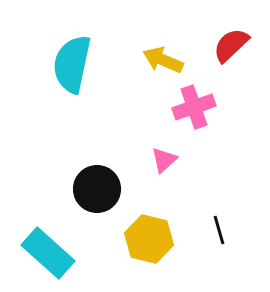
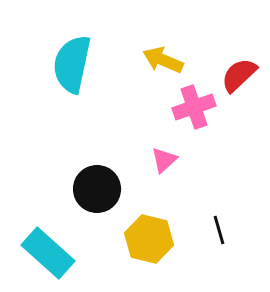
red semicircle: moved 8 px right, 30 px down
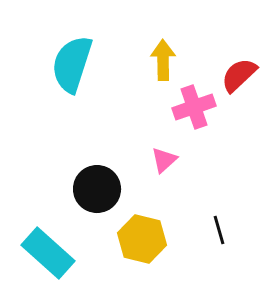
yellow arrow: rotated 66 degrees clockwise
cyan semicircle: rotated 6 degrees clockwise
yellow hexagon: moved 7 px left
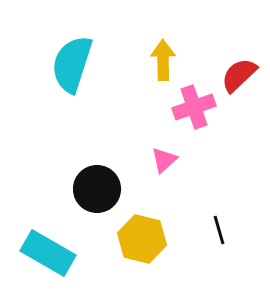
cyan rectangle: rotated 12 degrees counterclockwise
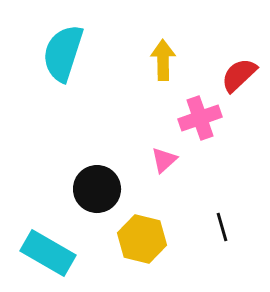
cyan semicircle: moved 9 px left, 11 px up
pink cross: moved 6 px right, 11 px down
black line: moved 3 px right, 3 px up
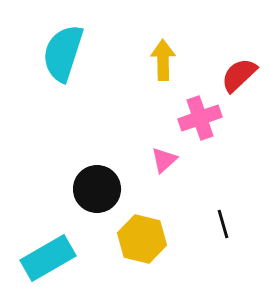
black line: moved 1 px right, 3 px up
cyan rectangle: moved 5 px down; rotated 60 degrees counterclockwise
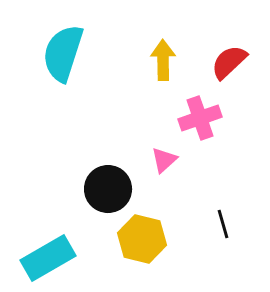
red semicircle: moved 10 px left, 13 px up
black circle: moved 11 px right
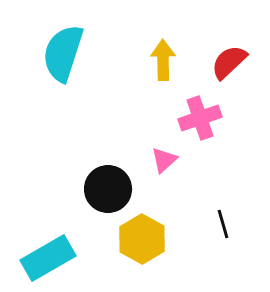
yellow hexagon: rotated 15 degrees clockwise
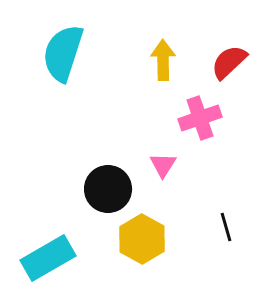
pink triangle: moved 1 px left, 5 px down; rotated 16 degrees counterclockwise
black line: moved 3 px right, 3 px down
